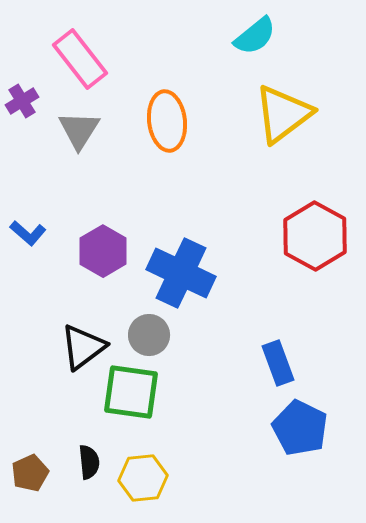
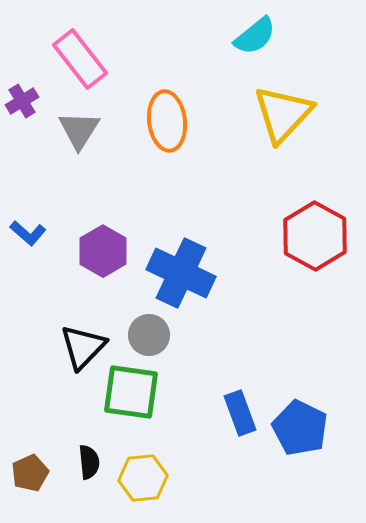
yellow triangle: rotated 10 degrees counterclockwise
black triangle: rotated 9 degrees counterclockwise
blue rectangle: moved 38 px left, 50 px down
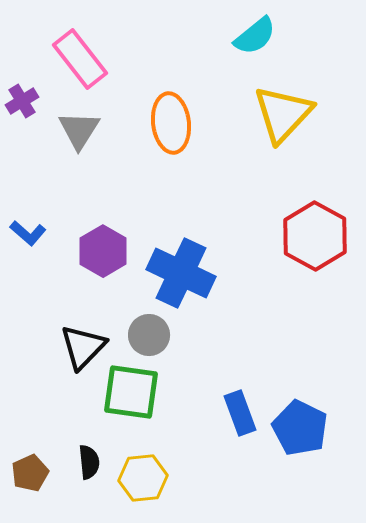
orange ellipse: moved 4 px right, 2 px down
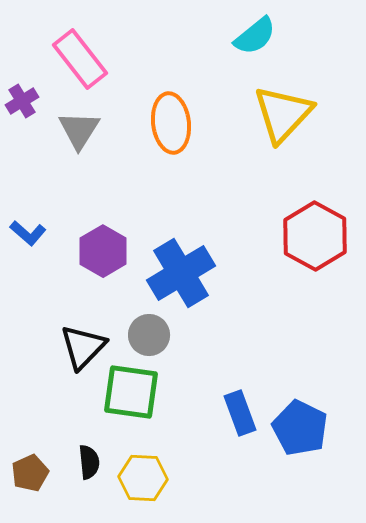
blue cross: rotated 34 degrees clockwise
yellow hexagon: rotated 9 degrees clockwise
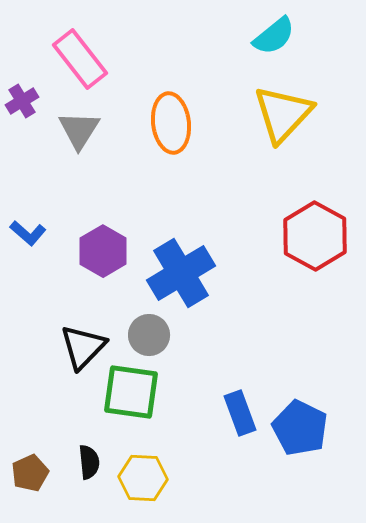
cyan semicircle: moved 19 px right
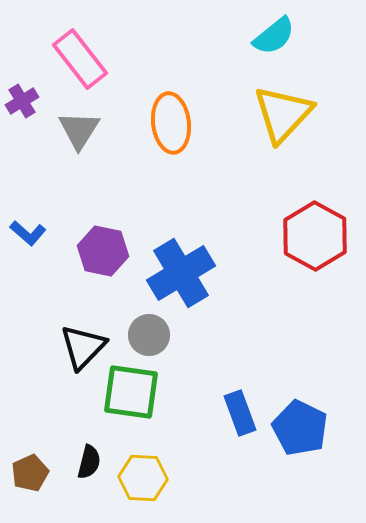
purple hexagon: rotated 18 degrees counterclockwise
black semicircle: rotated 20 degrees clockwise
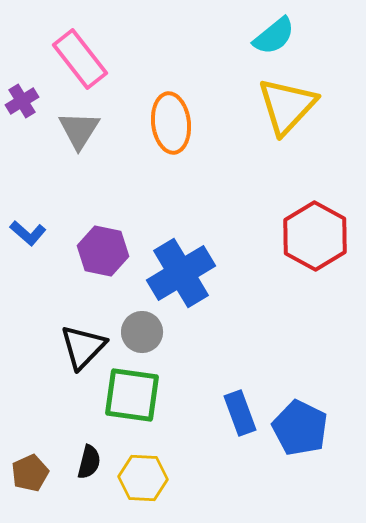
yellow triangle: moved 4 px right, 8 px up
gray circle: moved 7 px left, 3 px up
green square: moved 1 px right, 3 px down
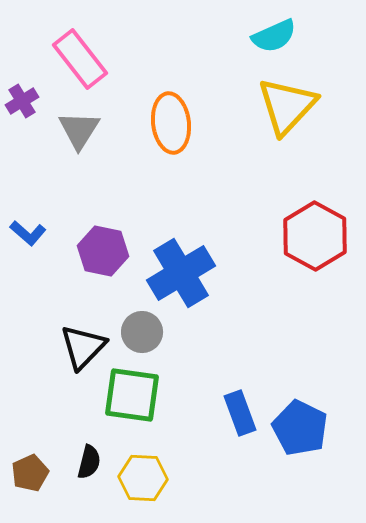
cyan semicircle: rotated 15 degrees clockwise
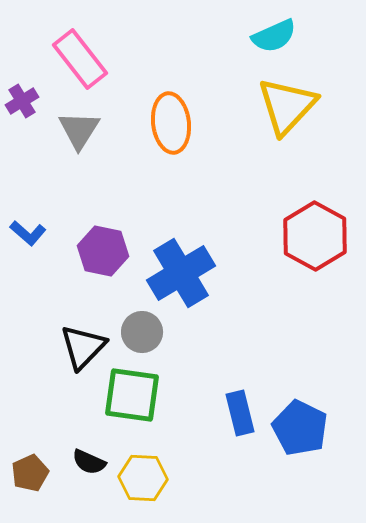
blue rectangle: rotated 6 degrees clockwise
black semicircle: rotated 100 degrees clockwise
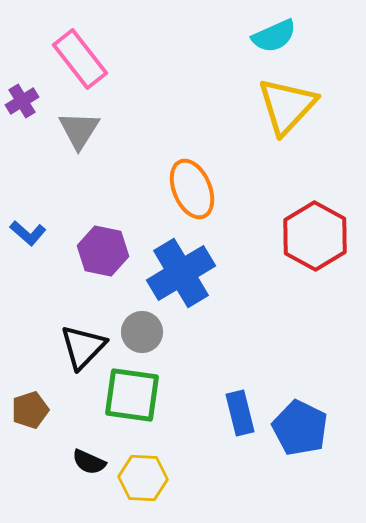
orange ellipse: moved 21 px right, 66 px down; rotated 16 degrees counterclockwise
brown pentagon: moved 63 px up; rotated 6 degrees clockwise
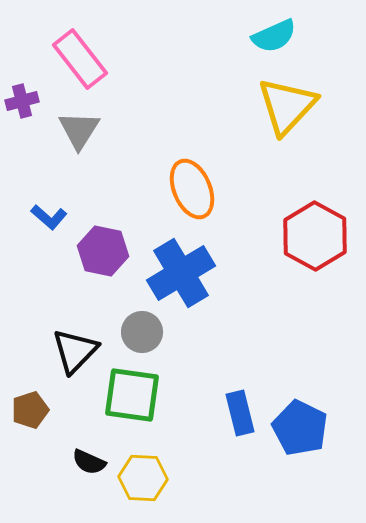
purple cross: rotated 16 degrees clockwise
blue L-shape: moved 21 px right, 16 px up
black triangle: moved 8 px left, 4 px down
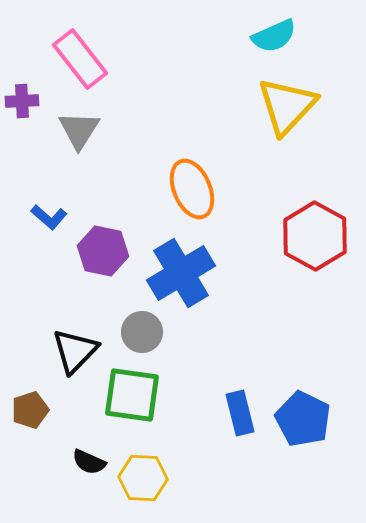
purple cross: rotated 12 degrees clockwise
blue pentagon: moved 3 px right, 9 px up
